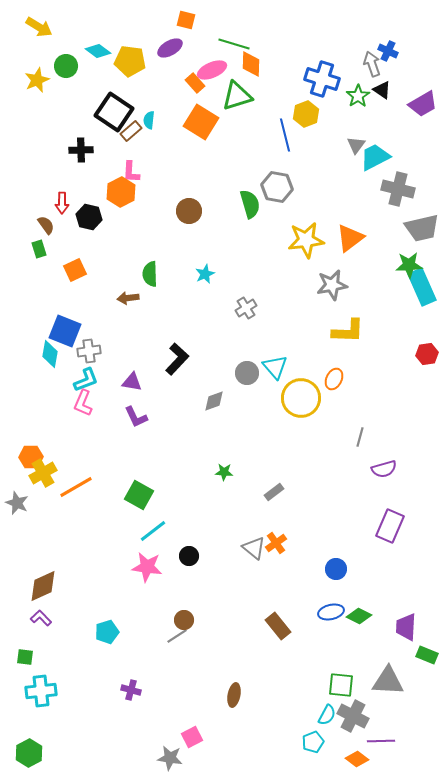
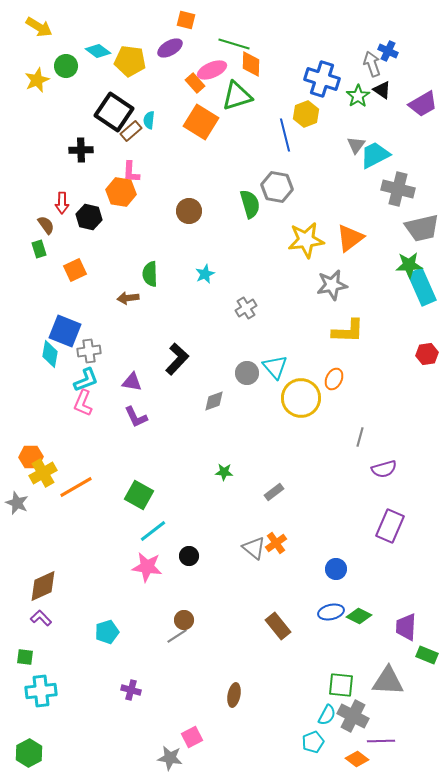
cyan trapezoid at (375, 157): moved 2 px up
orange hexagon at (121, 192): rotated 24 degrees counterclockwise
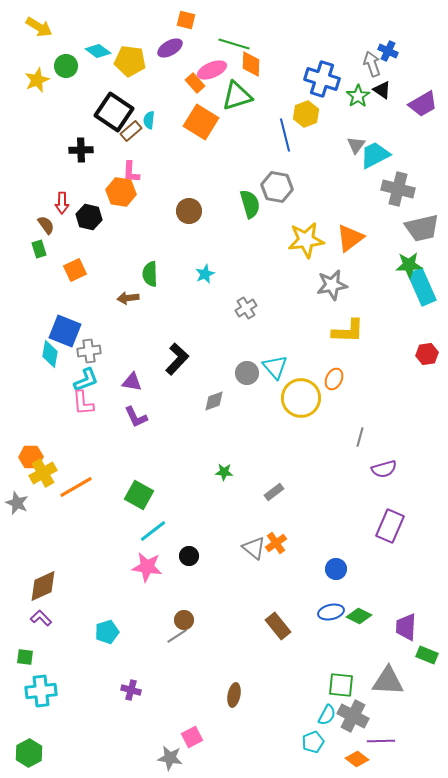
pink L-shape at (83, 403): rotated 28 degrees counterclockwise
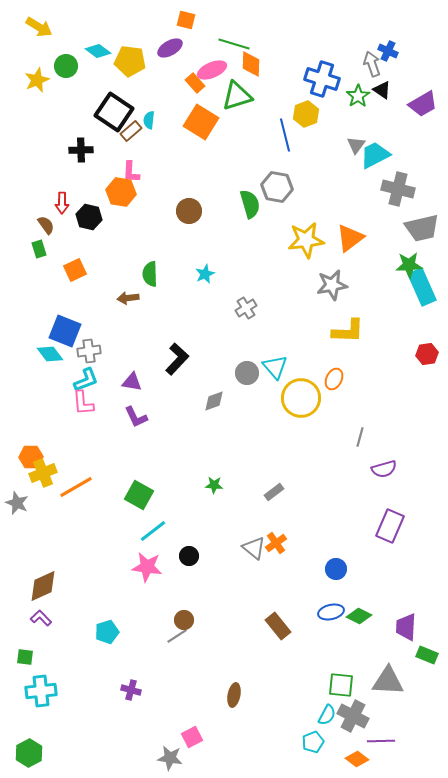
cyan diamond at (50, 354): rotated 48 degrees counterclockwise
green star at (224, 472): moved 10 px left, 13 px down
yellow cross at (43, 473): rotated 8 degrees clockwise
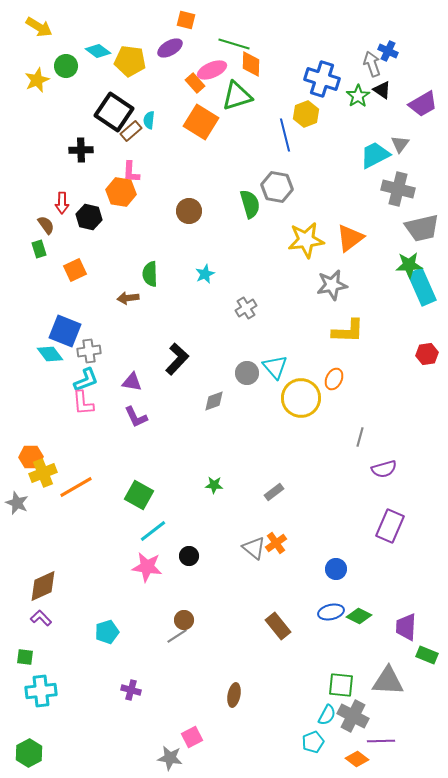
gray triangle at (356, 145): moved 44 px right, 1 px up
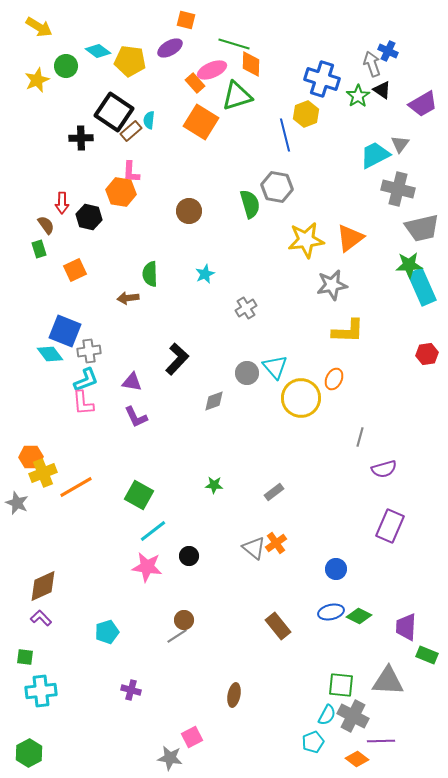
black cross at (81, 150): moved 12 px up
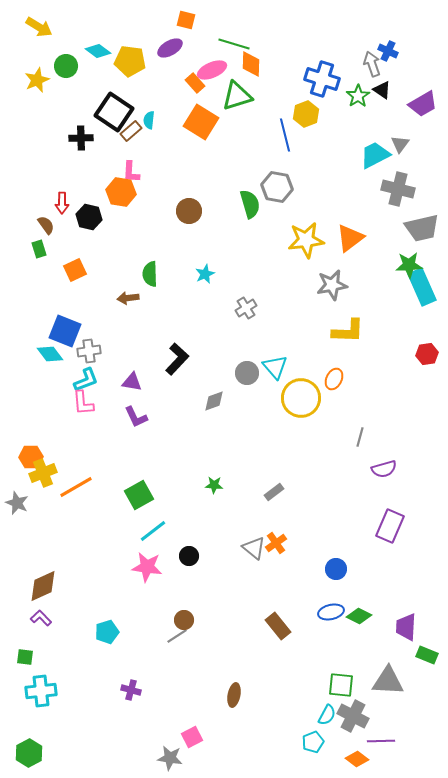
green square at (139, 495): rotated 32 degrees clockwise
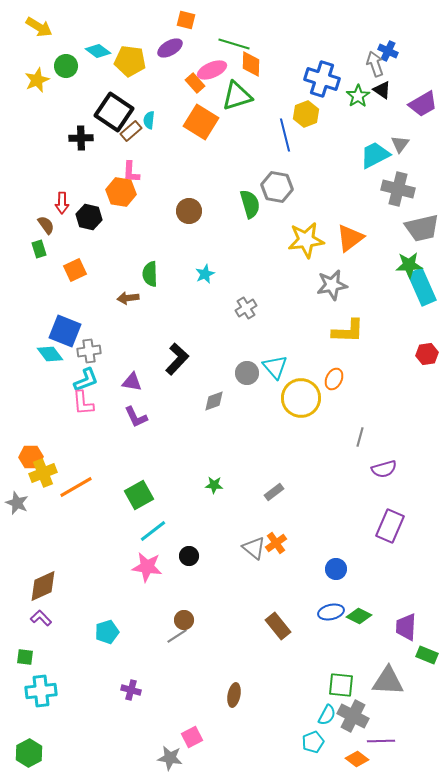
gray arrow at (372, 64): moved 3 px right
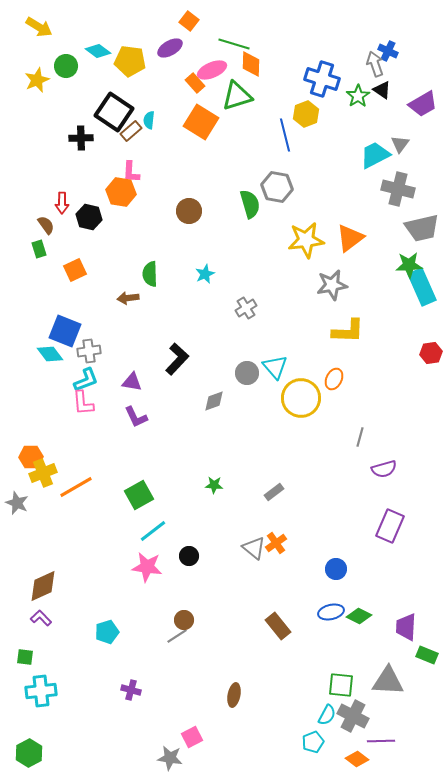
orange square at (186, 20): moved 3 px right, 1 px down; rotated 24 degrees clockwise
red hexagon at (427, 354): moved 4 px right, 1 px up
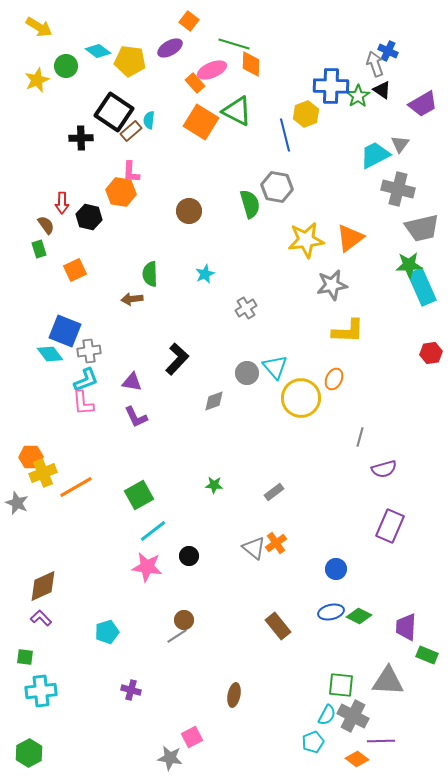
blue cross at (322, 79): moved 9 px right, 7 px down; rotated 16 degrees counterclockwise
green triangle at (237, 96): moved 15 px down; rotated 44 degrees clockwise
brown arrow at (128, 298): moved 4 px right, 1 px down
